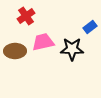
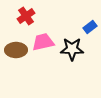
brown ellipse: moved 1 px right, 1 px up
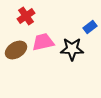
brown ellipse: rotated 30 degrees counterclockwise
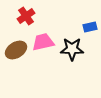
blue rectangle: rotated 24 degrees clockwise
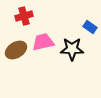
red cross: moved 2 px left; rotated 18 degrees clockwise
blue rectangle: rotated 48 degrees clockwise
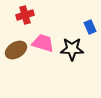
red cross: moved 1 px right, 1 px up
blue rectangle: rotated 32 degrees clockwise
pink trapezoid: moved 1 px down; rotated 30 degrees clockwise
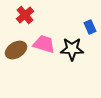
red cross: rotated 24 degrees counterclockwise
pink trapezoid: moved 1 px right, 1 px down
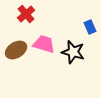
red cross: moved 1 px right, 1 px up
black star: moved 1 px right, 3 px down; rotated 15 degrees clockwise
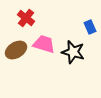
red cross: moved 4 px down; rotated 12 degrees counterclockwise
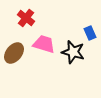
blue rectangle: moved 6 px down
brown ellipse: moved 2 px left, 3 px down; rotated 20 degrees counterclockwise
